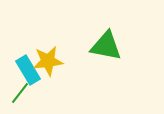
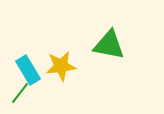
green triangle: moved 3 px right, 1 px up
yellow star: moved 13 px right, 5 px down
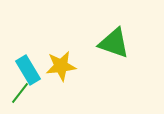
green triangle: moved 5 px right, 2 px up; rotated 8 degrees clockwise
